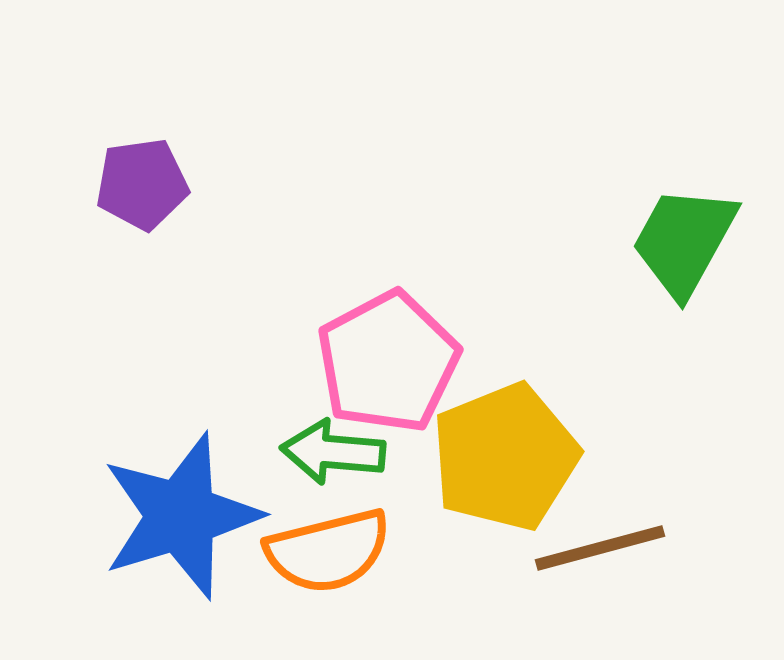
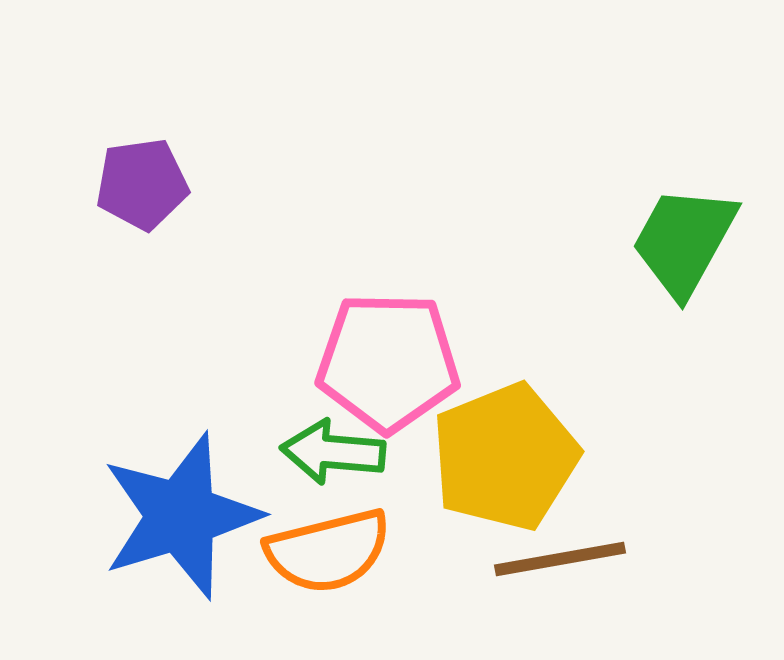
pink pentagon: rotated 29 degrees clockwise
brown line: moved 40 px left, 11 px down; rotated 5 degrees clockwise
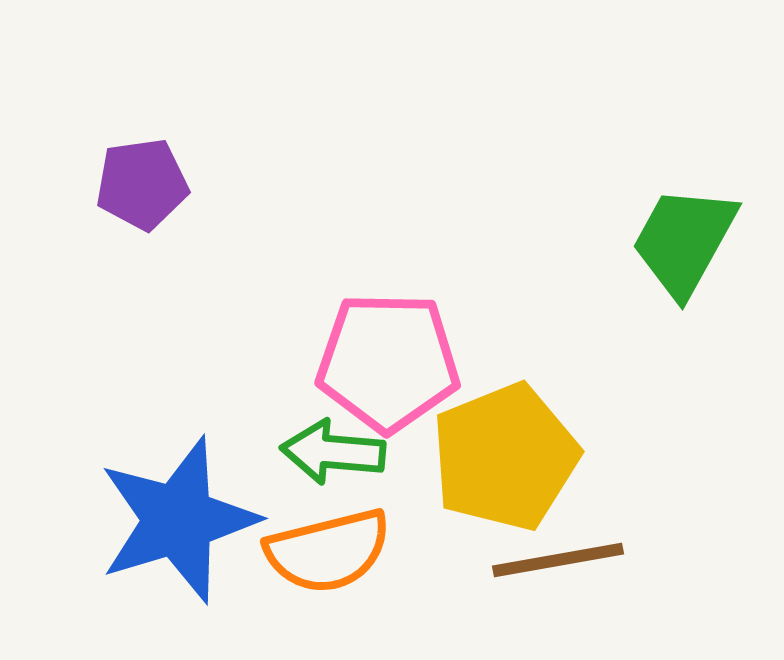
blue star: moved 3 px left, 4 px down
brown line: moved 2 px left, 1 px down
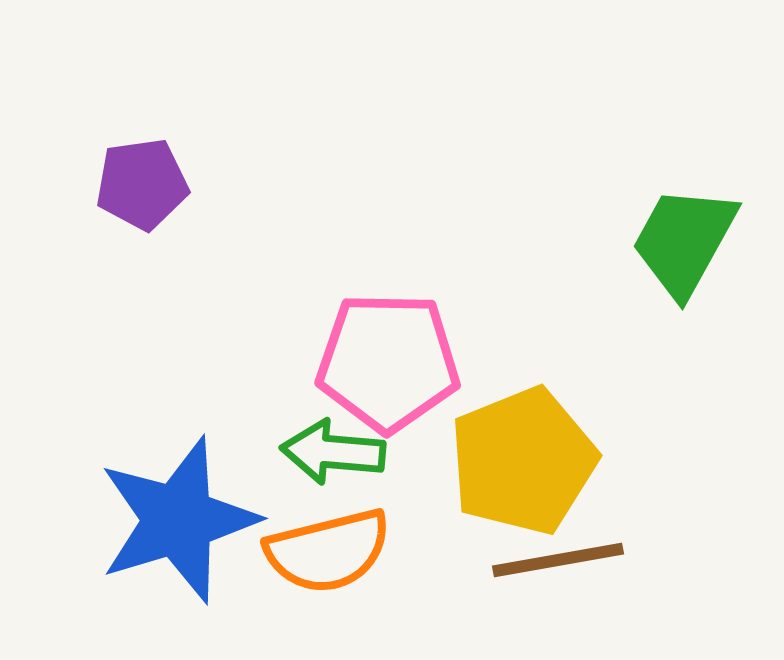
yellow pentagon: moved 18 px right, 4 px down
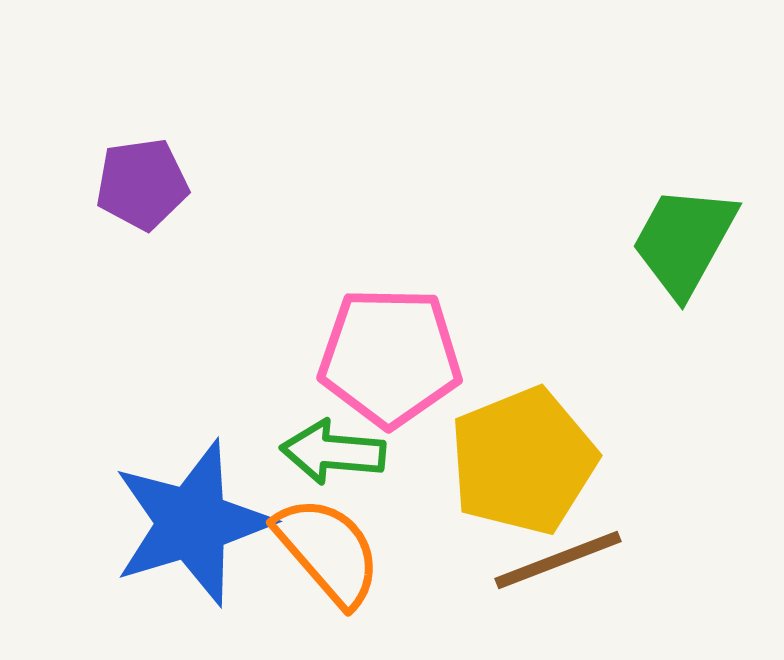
pink pentagon: moved 2 px right, 5 px up
blue star: moved 14 px right, 3 px down
orange semicircle: rotated 117 degrees counterclockwise
brown line: rotated 11 degrees counterclockwise
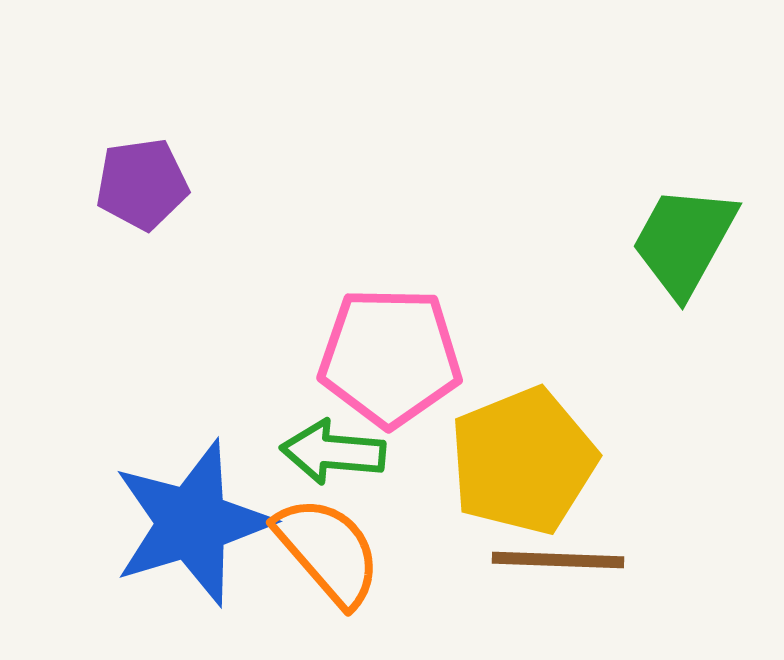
brown line: rotated 23 degrees clockwise
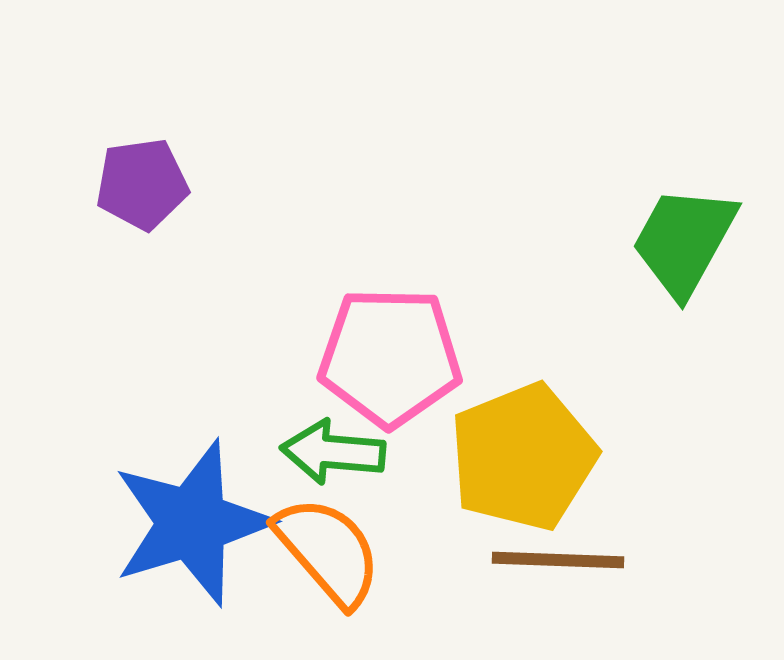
yellow pentagon: moved 4 px up
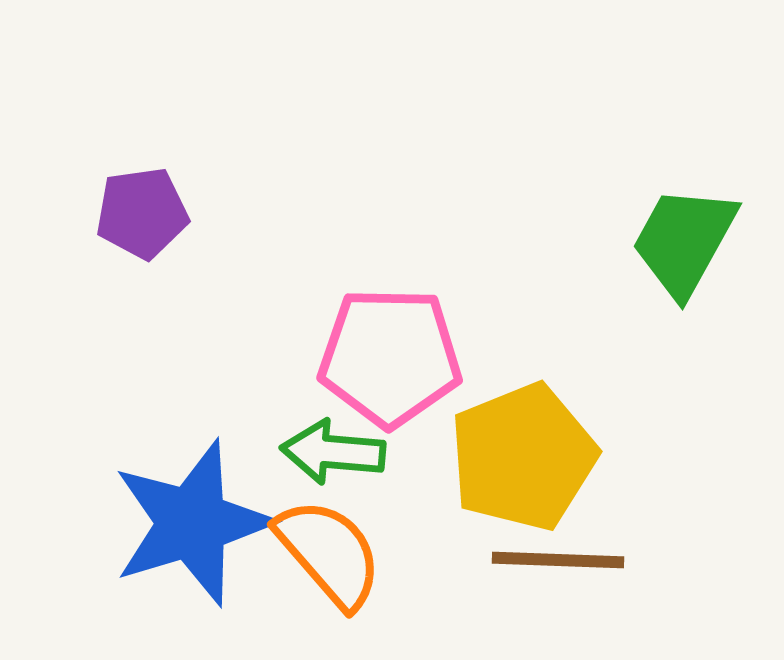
purple pentagon: moved 29 px down
orange semicircle: moved 1 px right, 2 px down
